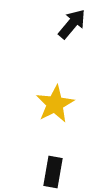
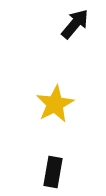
black arrow: moved 3 px right
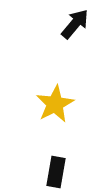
black rectangle: moved 3 px right
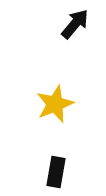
yellow star: rotated 6 degrees clockwise
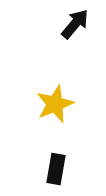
black rectangle: moved 3 px up
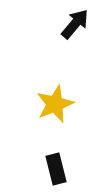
black rectangle: rotated 24 degrees counterclockwise
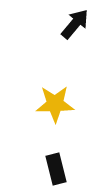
yellow star: rotated 21 degrees clockwise
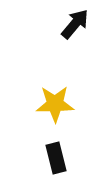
black rectangle: moved 11 px up
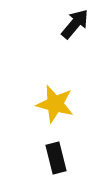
yellow star: rotated 15 degrees clockwise
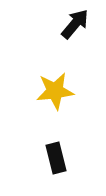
yellow star: moved 13 px up; rotated 21 degrees counterclockwise
